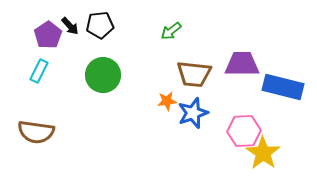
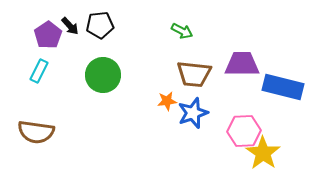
green arrow: moved 11 px right; rotated 115 degrees counterclockwise
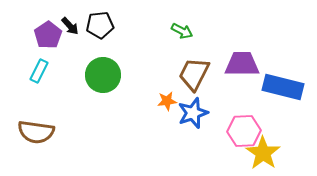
brown trapezoid: rotated 111 degrees clockwise
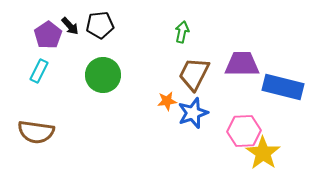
green arrow: moved 1 px down; rotated 105 degrees counterclockwise
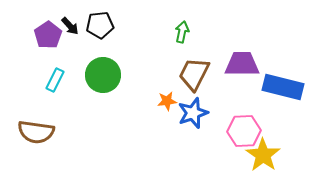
cyan rectangle: moved 16 px right, 9 px down
yellow star: moved 2 px down
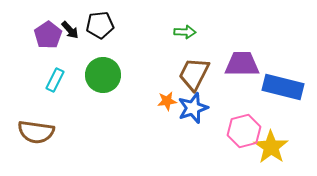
black arrow: moved 4 px down
green arrow: moved 3 px right; rotated 80 degrees clockwise
blue star: moved 5 px up
pink hexagon: rotated 12 degrees counterclockwise
yellow star: moved 8 px right, 8 px up
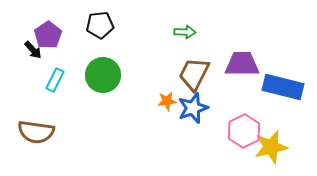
black arrow: moved 37 px left, 20 px down
pink hexagon: rotated 12 degrees counterclockwise
yellow star: rotated 24 degrees clockwise
